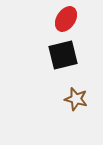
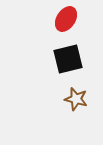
black square: moved 5 px right, 4 px down
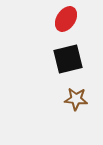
brown star: rotated 10 degrees counterclockwise
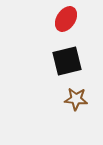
black square: moved 1 px left, 2 px down
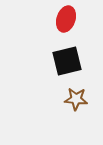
red ellipse: rotated 15 degrees counterclockwise
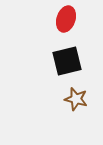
brown star: rotated 10 degrees clockwise
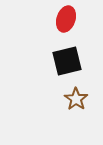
brown star: rotated 20 degrees clockwise
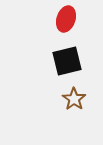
brown star: moved 2 px left
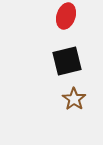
red ellipse: moved 3 px up
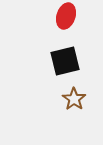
black square: moved 2 px left
